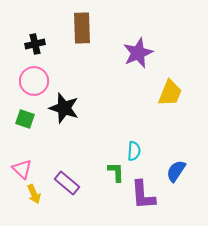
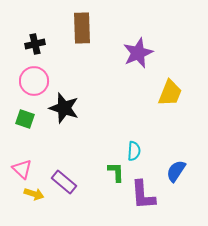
purple rectangle: moved 3 px left, 1 px up
yellow arrow: rotated 48 degrees counterclockwise
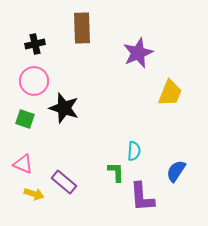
pink triangle: moved 1 px right, 5 px up; rotated 20 degrees counterclockwise
purple L-shape: moved 1 px left, 2 px down
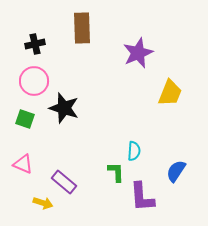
yellow arrow: moved 9 px right, 9 px down
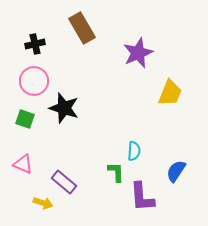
brown rectangle: rotated 28 degrees counterclockwise
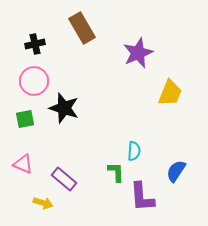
green square: rotated 30 degrees counterclockwise
purple rectangle: moved 3 px up
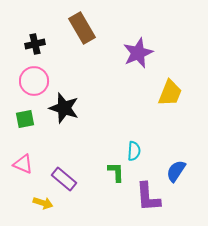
purple L-shape: moved 6 px right
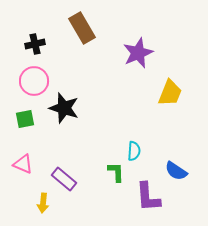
blue semicircle: rotated 90 degrees counterclockwise
yellow arrow: rotated 78 degrees clockwise
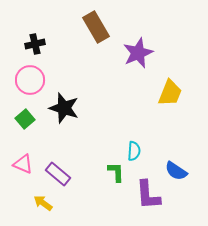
brown rectangle: moved 14 px right, 1 px up
pink circle: moved 4 px left, 1 px up
green square: rotated 30 degrees counterclockwise
purple rectangle: moved 6 px left, 5 px up
purple L-shape: moved 2 px up
yellow arrow: rotated 120 degrees clockwise
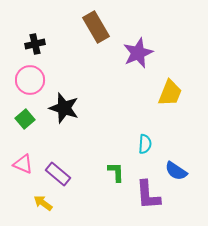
cyan semicircle: moved 11 px right, 7 px up
